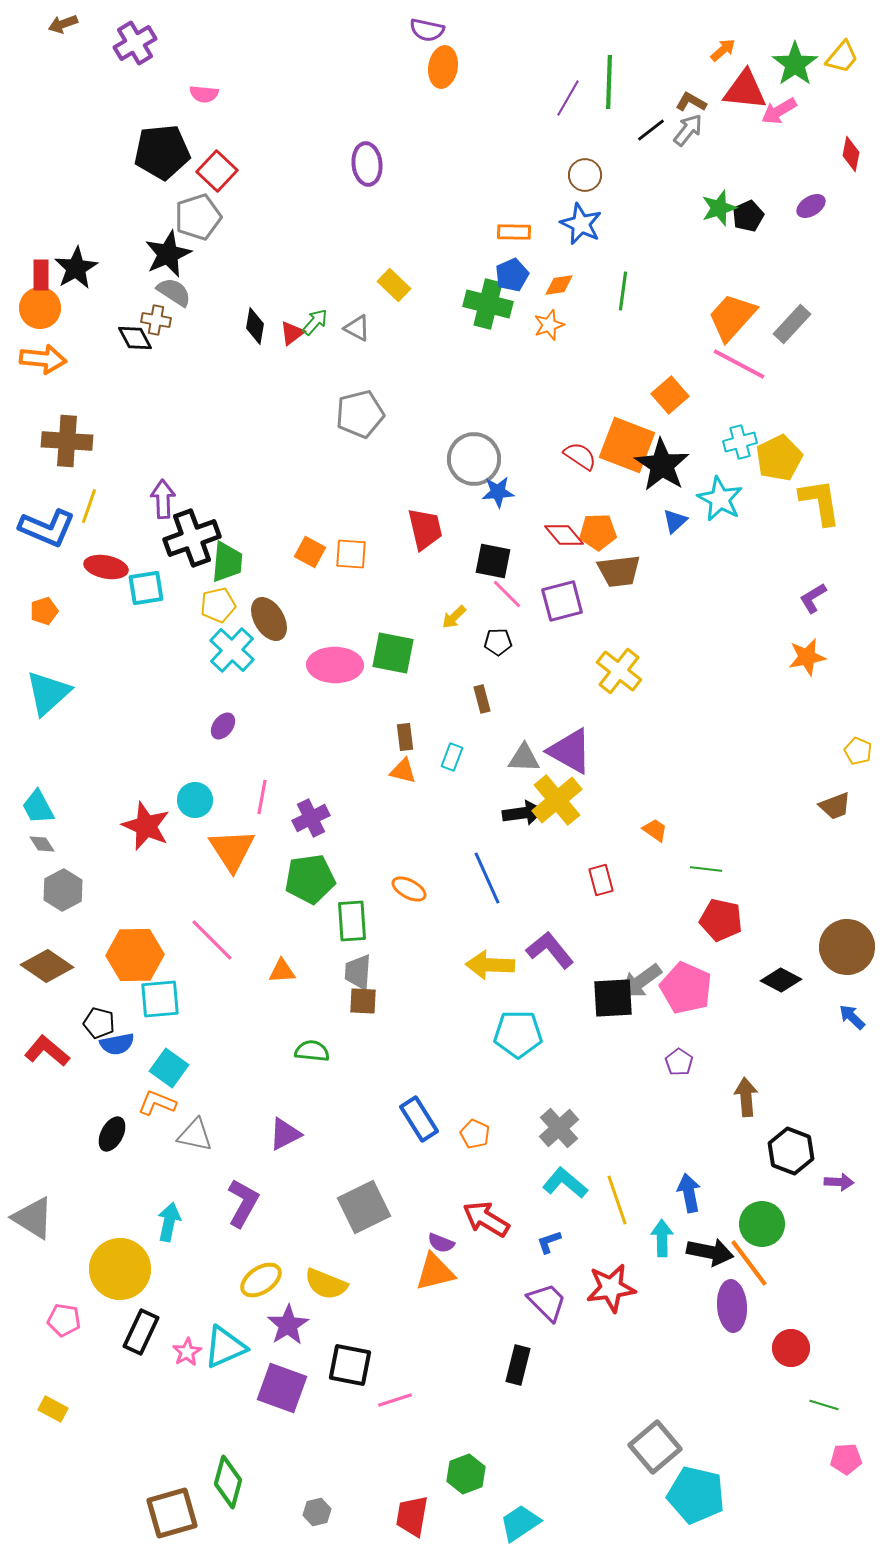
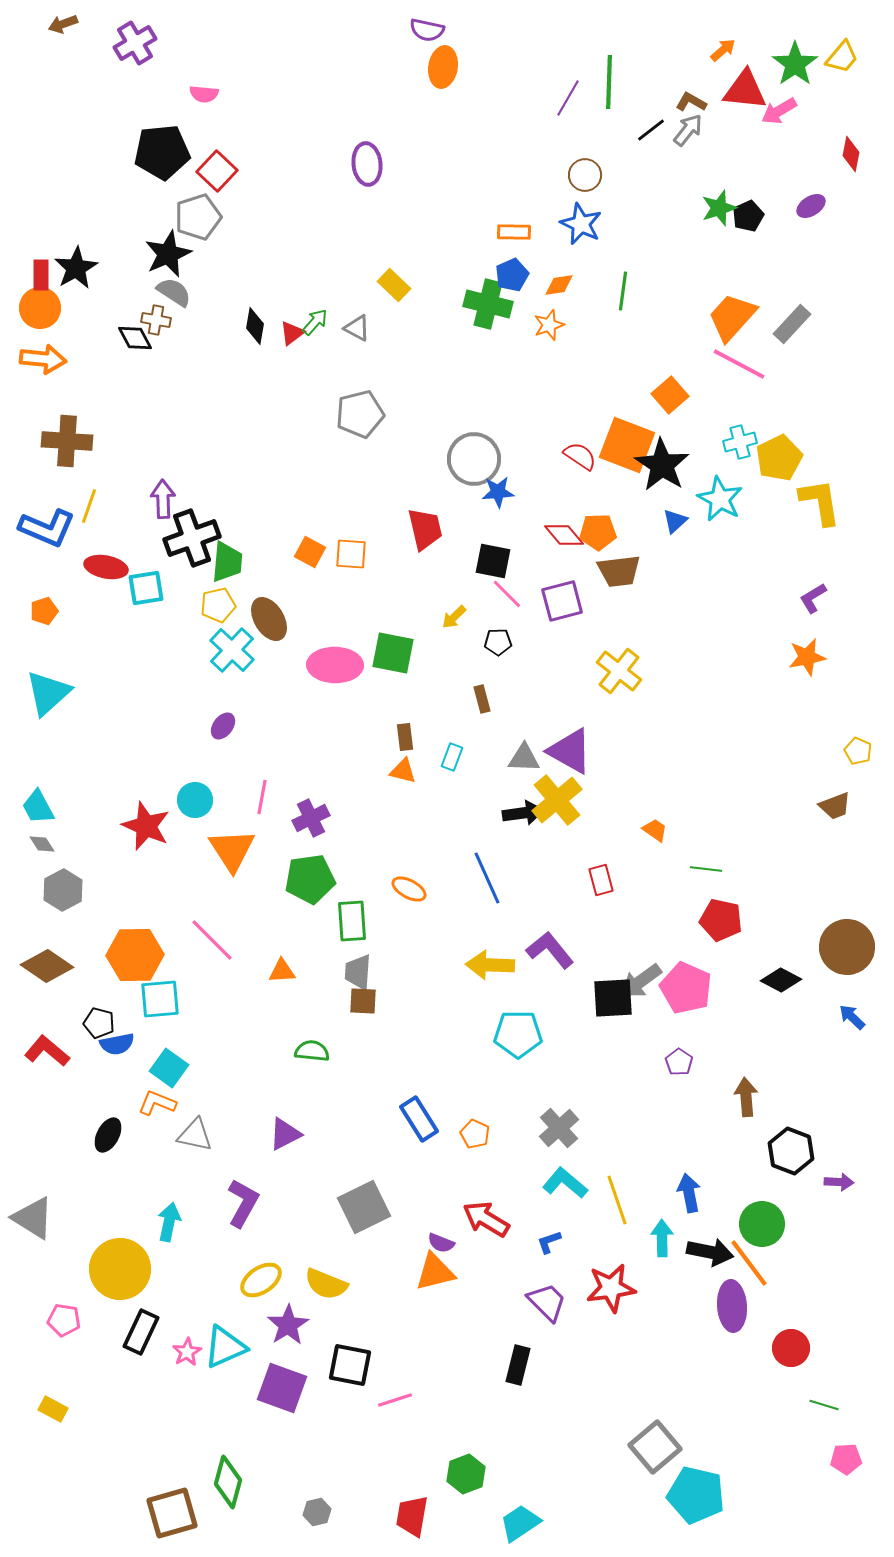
black ellipse at (112, 1134): moved 4 px left, 1 px down
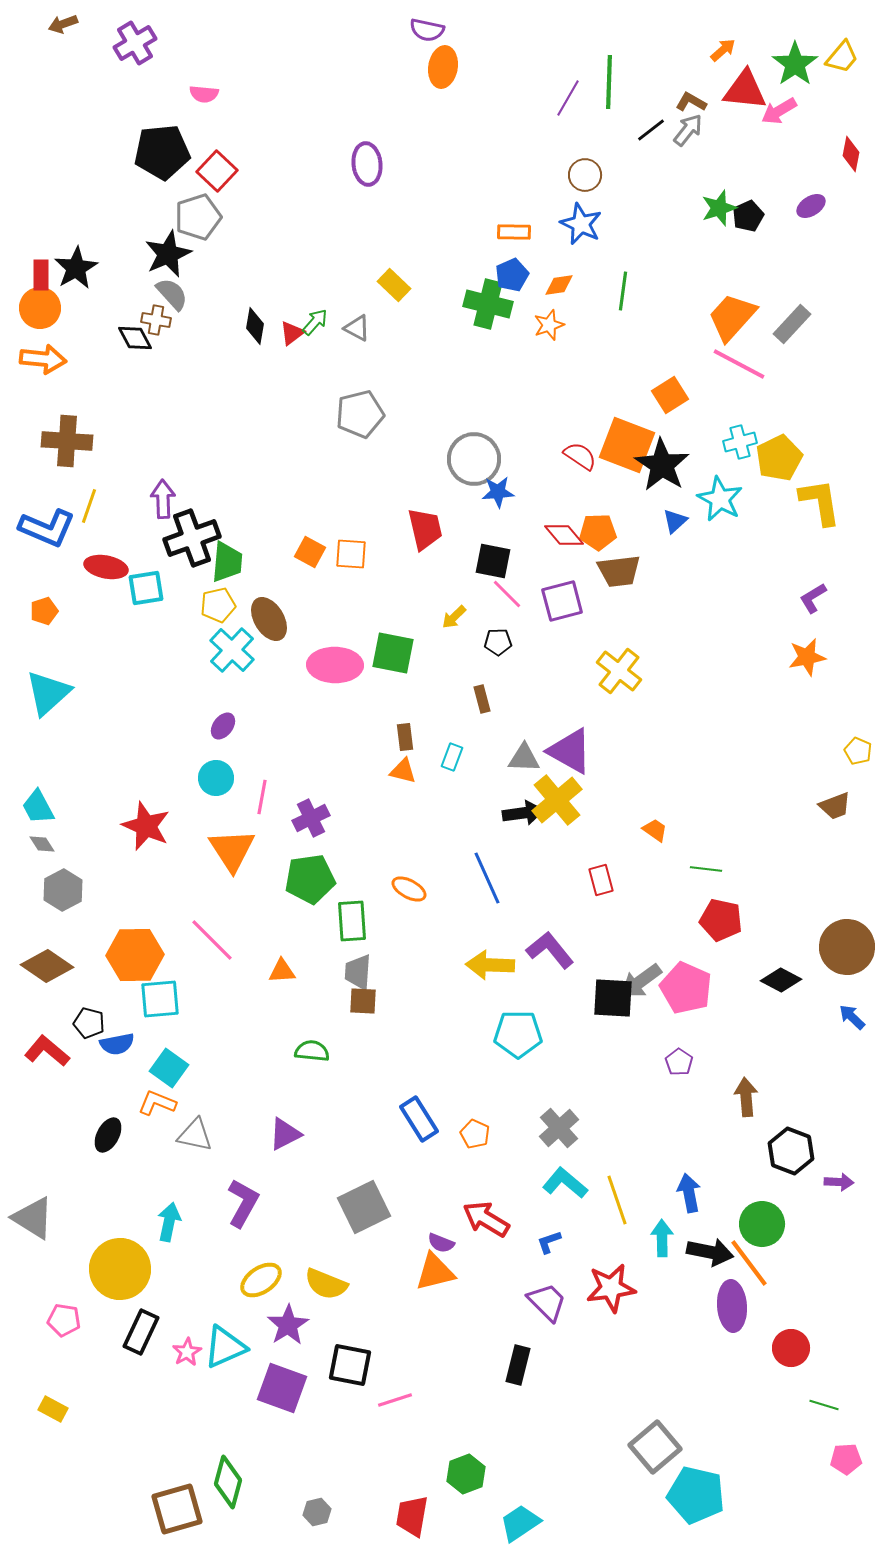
gray semicircle at (174, 292): moved 2 px left, 2 px down; rotated 15 degrees clockwise
orange square at (670, 395): rotated 9 degrees clockwise
cyan circle at (195, 800): moved 21 px right, 22 px up
black square at (613, 998): rotated 6 degrees clockwise
black pentagon at (99, 1023): moved 10 px left
brown square at (172, 1513): moved 5 px right, 4 px up
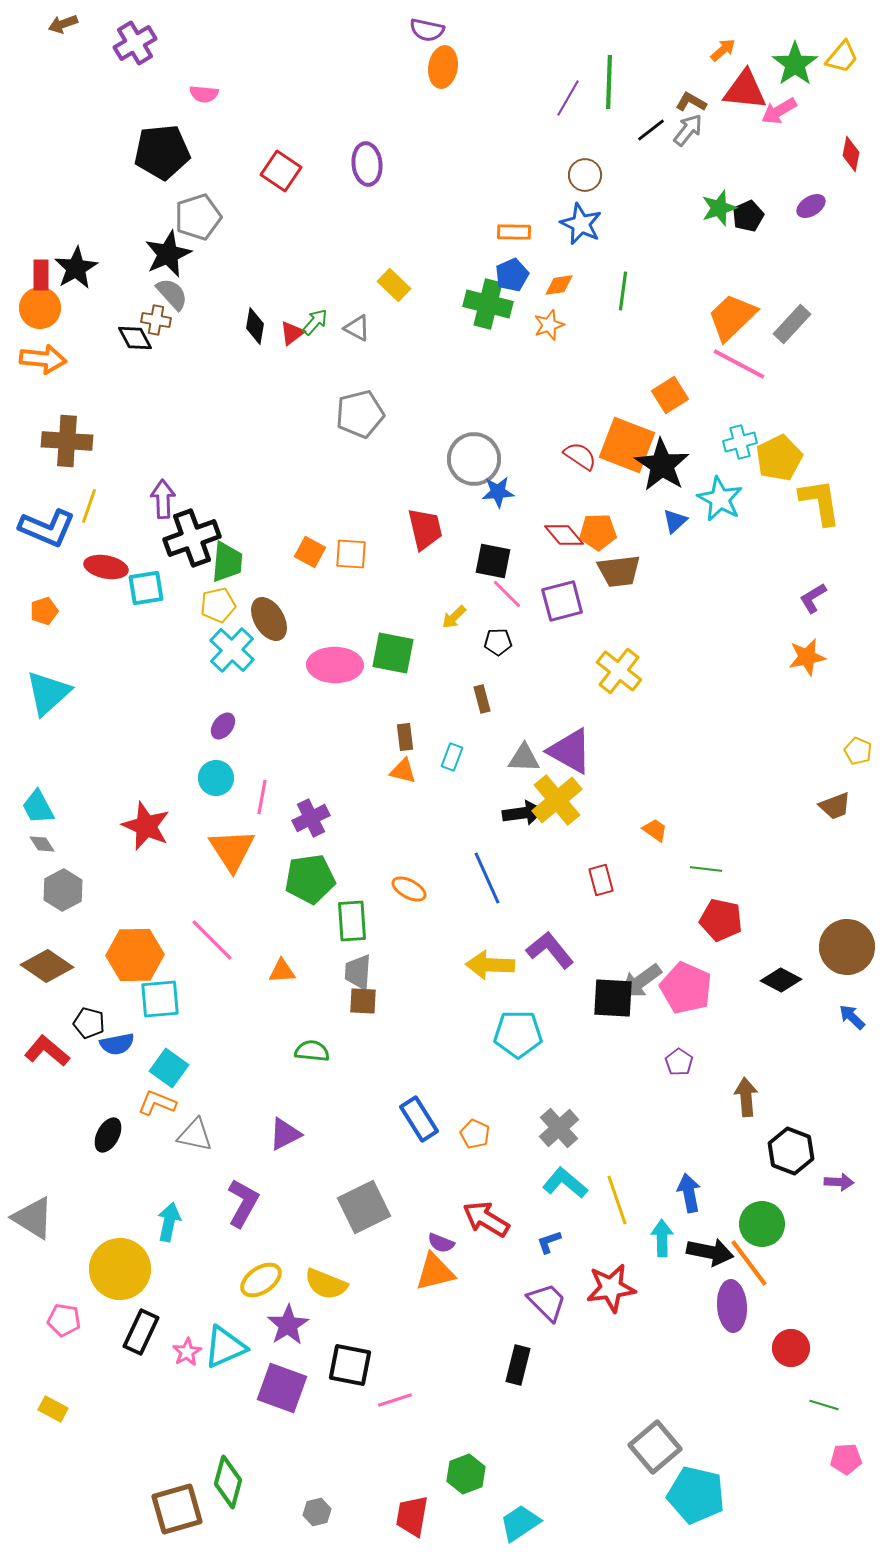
red square at (217, 171): moved 64 px right; rotated 9 degrees counterclockwise
orange trapezoid at (732, 317): rotated 4 degrees clockwise
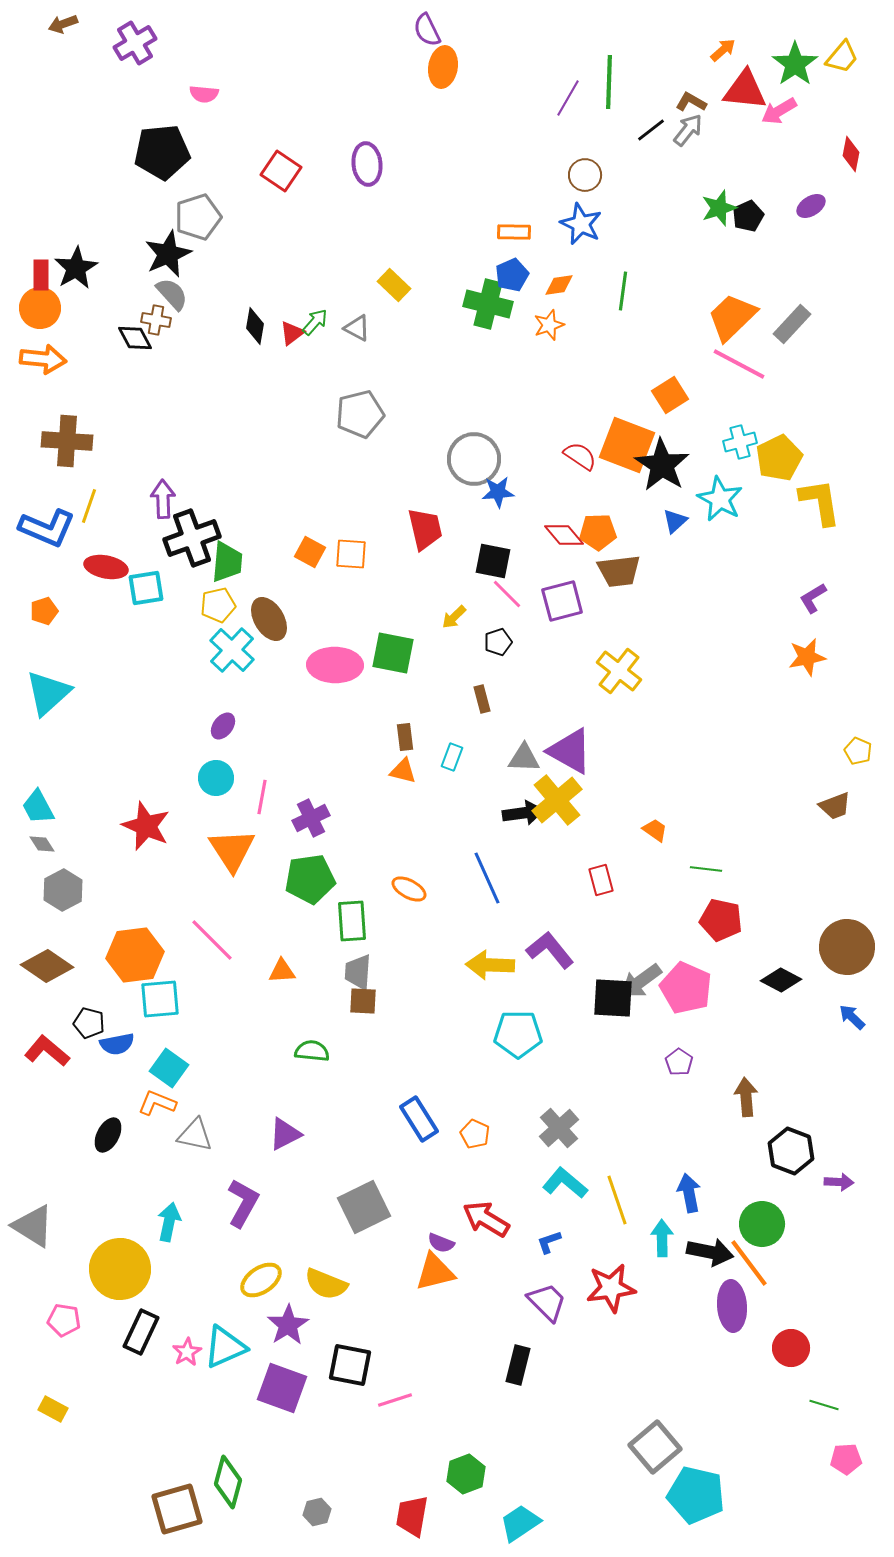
purple semicircle at (427, 30): rotated 52 degrees clockwise
black pentagon at (498, 642): rotated 16 degrees counterclockwise
orange hexagon at (135, 955): rotated 6 degrees counterclockwise
gray triangle at (33, 1218): moved 8 px down
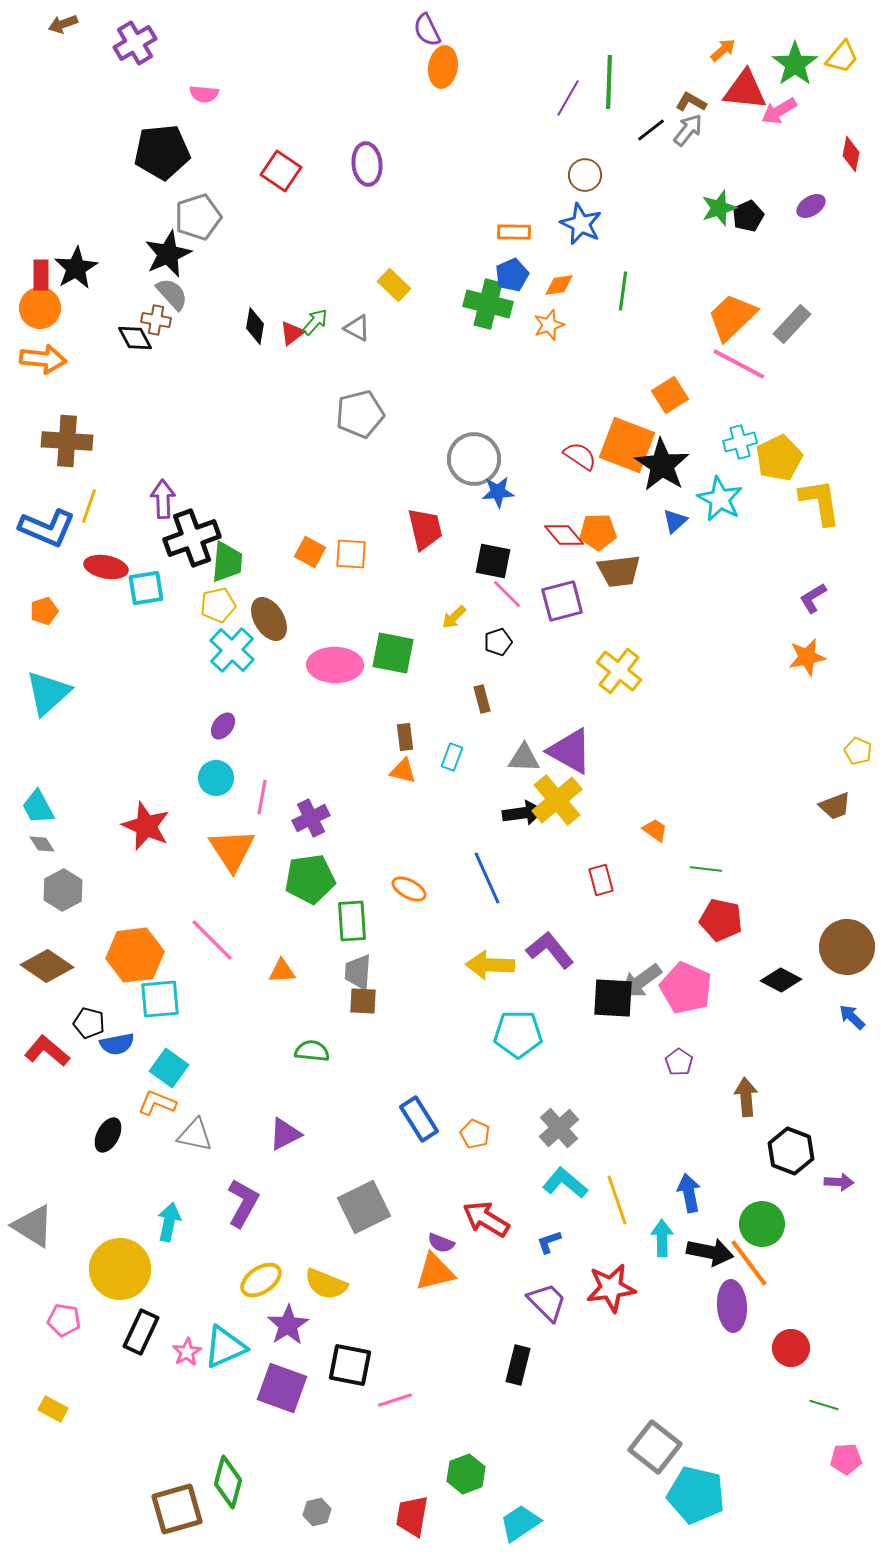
gray square at (655, 1447): rotated 12 degrees counterclockwise
